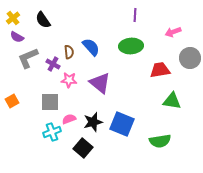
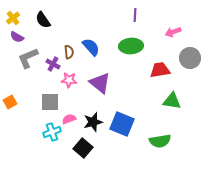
orange square: moved 2 px left, 1 px down
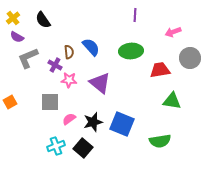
green ellipse: moved 5 px down
purple cross: moved 2 px right, 1 px down
pink semicircle: rotated 16 degrees counterclockwise
cyan cross: moved 4 px right, 14 px down
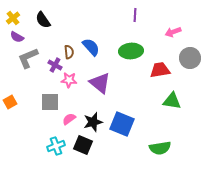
green semicircle: moved 7 px down
black square: moved 3 px up; rotated 18 degrees counterclockwise
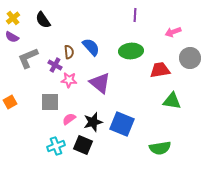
purple semicircle: moved 5 px left
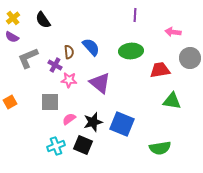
pink arrow: rotated 28 degrees clockwise
